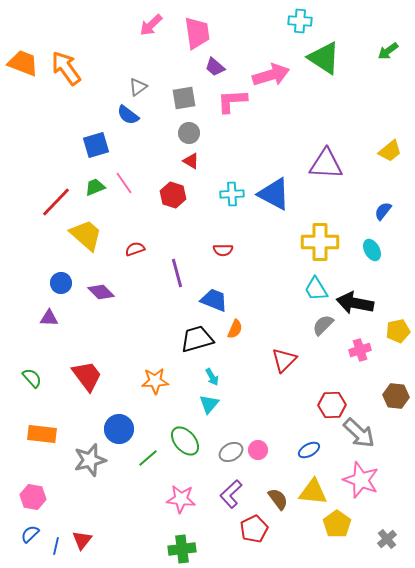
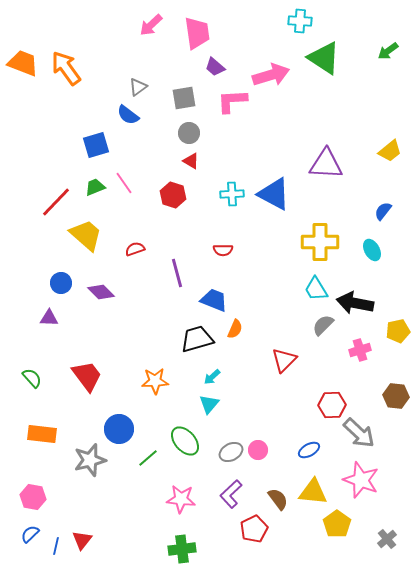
cyan arrow at (212, 377): rotated 78 degrees clockwise
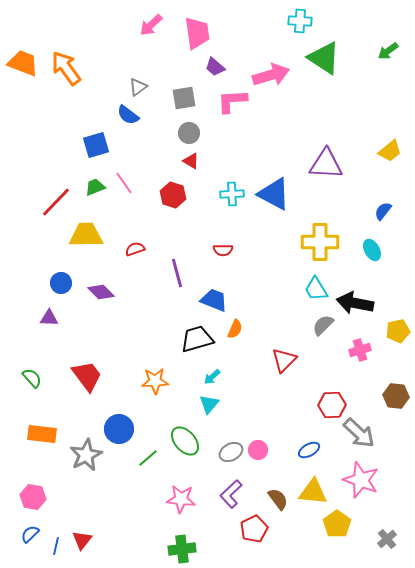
yellow trapezoid at (86, 235): rotated 42 degrees counterclockwise
gray star at (90, 460): moved 4 px left, 5 px up; rotated 12 degrees counterclockwise
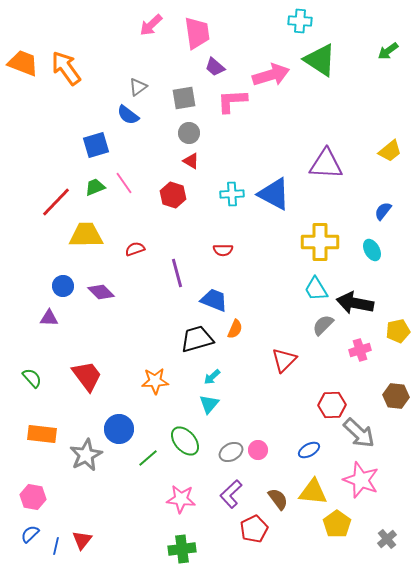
green triangle at (324, 58): moved 4 px left, 2 px down
blue circle at (61, 283): moved 2 px right, 3 px down
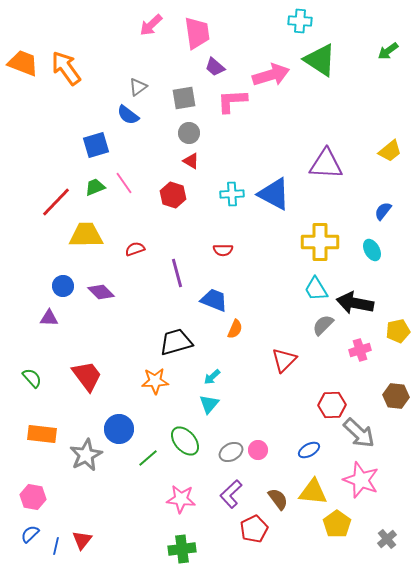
black trapezoid at (197, 339): moved 21 px left, 3 px down
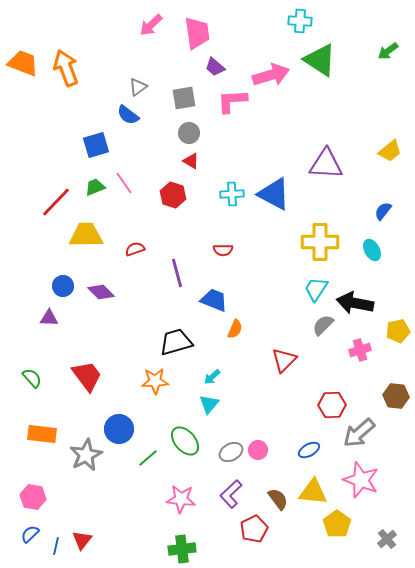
orange arrow at (66, 68): rotated 15 degrees clockwise
cyan trapezoid at (316, 289): rotated 64 degrees clockwise
gray arrow at (359, 433): rotated 96 degrees clockwise
